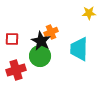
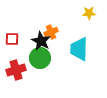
green circle: moved 2 px down
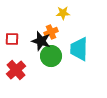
yellow star: moved 26 px left
black star: rotated 12 degrees counterclockwise
green circle: moved 11 px right, 2 px up
red cross: rotated 24 degrees counterclockwise
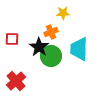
black star: moved 2 px left, 6 px down; rotated 18 degrees clockwise
red cross: moved 11 px down
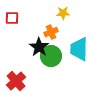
red square: moved 21 px up
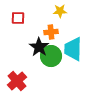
yellow star: moved 3 px left, 2 px up
red square: moved 6 px right
orange cross: rotated 16 degrees clockwise
cyan trapezoid: moved 6 px left
red cross: moved 1 px right
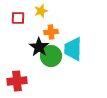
yellow star: moved 19 px left; rotated 16 degrees counterclockwise
red cross: rotated 36 degrees clockwise
